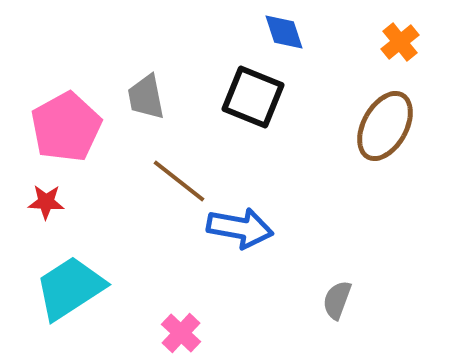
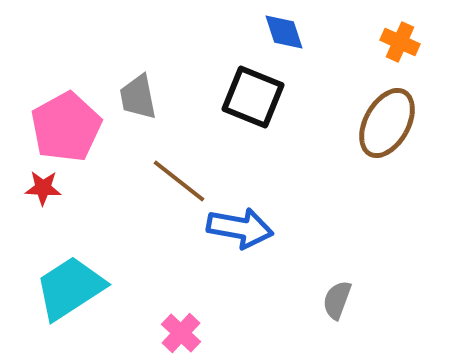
orange cross: rotated 27 degrees counterclockwise
gray trapezoid: moved 8 px left
brown ellipse: moved 2 px right, 3 px up
red star: moved 3 px left, 14 px up
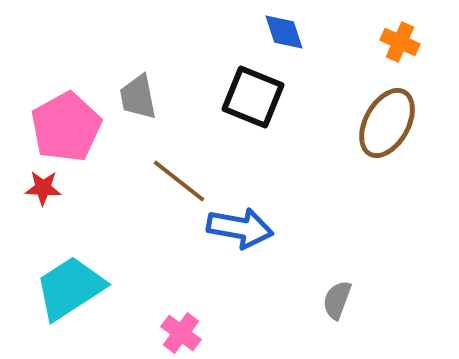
pink cross: rotated 6 degrees counterclockwise
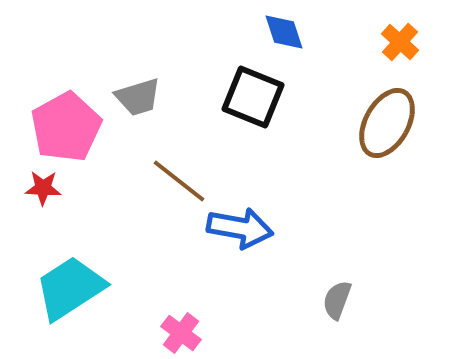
orange cross: rotated 18 degrees clockwise
gray trapezoid: rotated 96 degrees counterclockwise
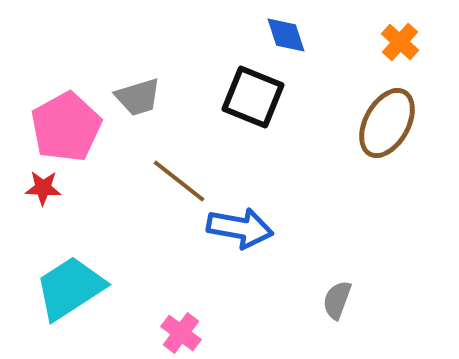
blue diamond: moved 2 px right, 3 px down
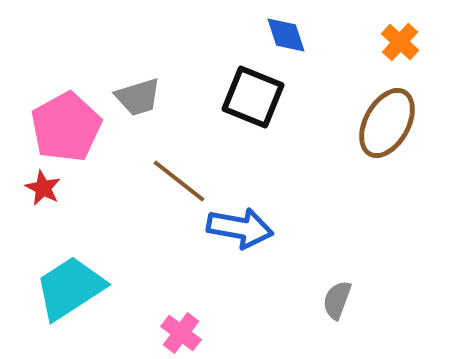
red star: rotated 24 degrees clockwise
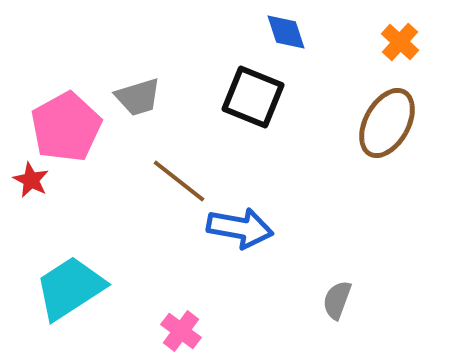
blue diamond: moved 3 px up
red star: moved 12 px left, 8 px up
pink cross: moved 2 px up
